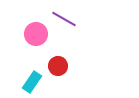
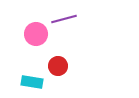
purple line: rotated 45 degrees counterclockwise
cyan rectangle: rotated 65 degrees clockwise
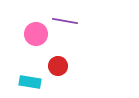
purple line: moved 1 px right, 2 px down; rotated 25 degrees clockwise
cyan rectangle: moved 2 px left
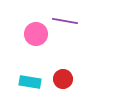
red circle: moved 5 px right, 13 px down
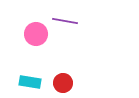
red circle: moved 4 px down
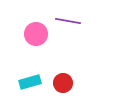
purple line: moved 3 px right
cyan rectangle: rotated 25 degrees counterclockwise
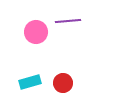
purple line: rotated 15 degrees counterclockwise
pink circle: moved 2 px up
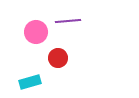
red circle: moved 5 px left, 25 px up
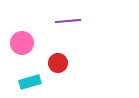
pink circle: moved 14 px left, 11 px down
red circle: moved 5 px down
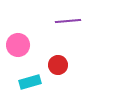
pink circle: moved 4 px left, 2 px down
red circle: moved 2 px down
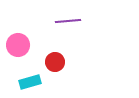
red circle: moved 3 px left, 3 px up
